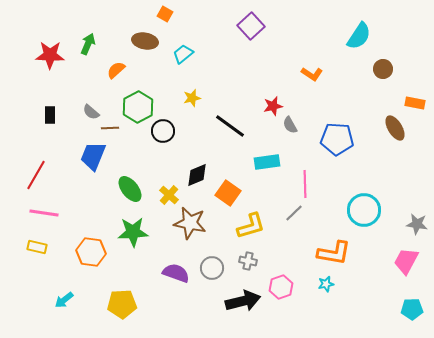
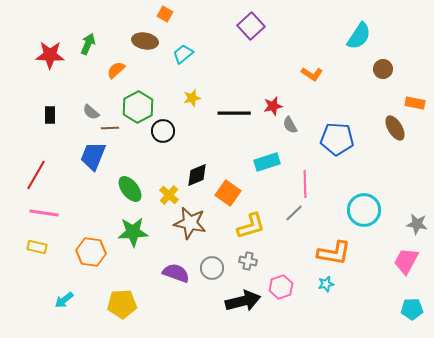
black line at (230, 126): moved 4 px right, 13 px up; rotated 36 degrees counterclockwise
cyan rectangle at (267, 162): rotated 10 degrees counterclockwise
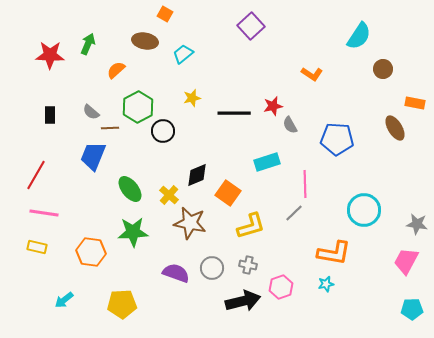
gray cross at (248, 261): moved 4 px down
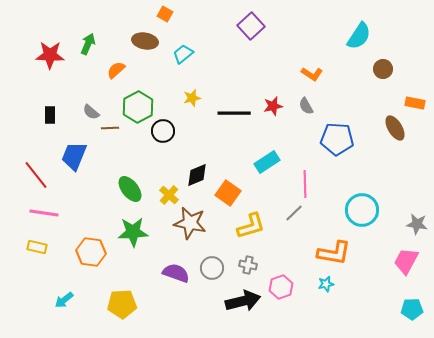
gray semicircle at (290, 125): moved 16 px right, 19 px up
blue trapezoid at (93, 156): moved 19 px left
cyan rectangle at (267, 162): rotated 15 degrees counterclockwise
red line at (36, 175): rotated 68 degrees counterclockwise
cyan circle at (364, 210): moved 2 px left
